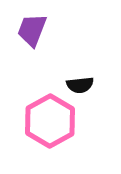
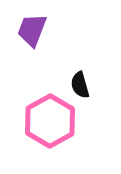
black semicircle: rotated 80 degrees clockwise
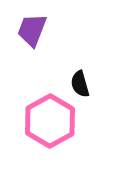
black semicircle: moved 1 px up
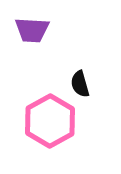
purple trapezoid: rotated 108 degrees counterclockwise
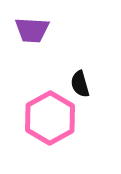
pink hexagon: moved 3 px up
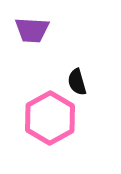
black semicircle: moved 3 px left, 2 px up
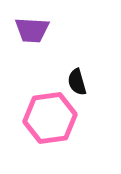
pink hexagon: rotated 21 degrees clockwise
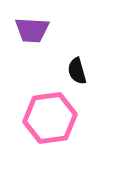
black semicircle: moved 11 px up
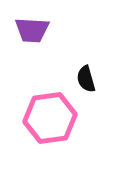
black semicircle: moved 9 px right, 8 px down
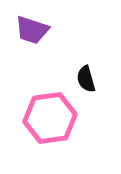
purple trapezoid: rotated 15 degrees clockwise
